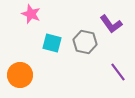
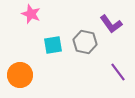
cyan square: moved 1 px right, 2 px down; rotated 24 degrees counterclockwise
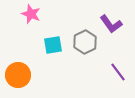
gray hexagon: rotated 20 degrees clockwise
orange circle: moved 2 px left
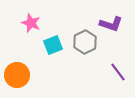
pink star: moved 9 px down
purple L-shape: rotated 35 degrees counterclockwise
cyan square: rotated 12 degrees counterclockwise
orange circle: moved 1 px left
